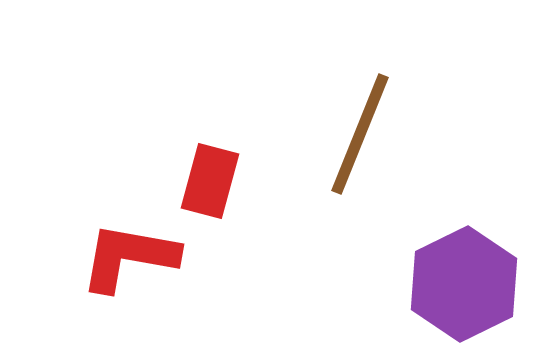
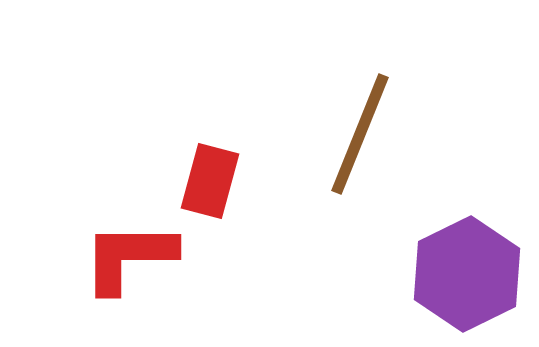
red L-shape: rotated 10 degrees counterclockwise
purple hexagon: moved 3 px right, 10 px up
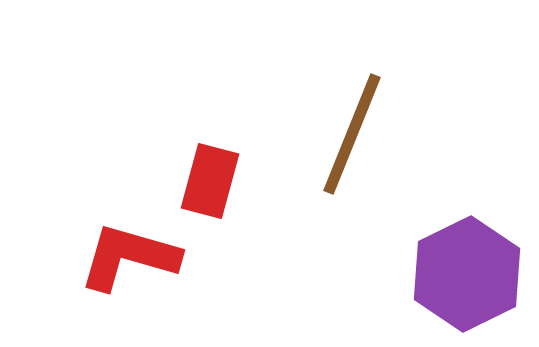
brown line: moved 8 px left
red L-shape: rotated 16 degrees clockwise
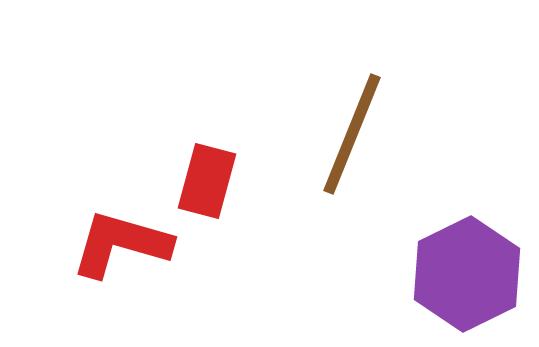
red rectangle: moved 3 px left
red L-shape: moved 8 px left, 13 px up
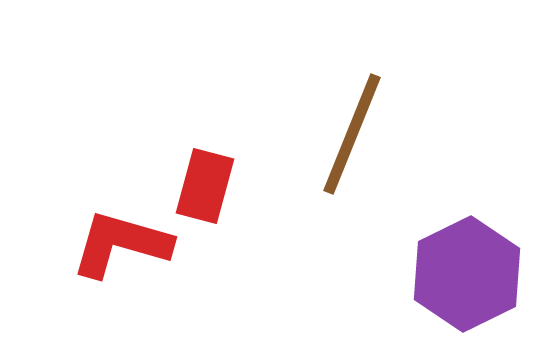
red rectangle: moved 2 px left, 5 px down
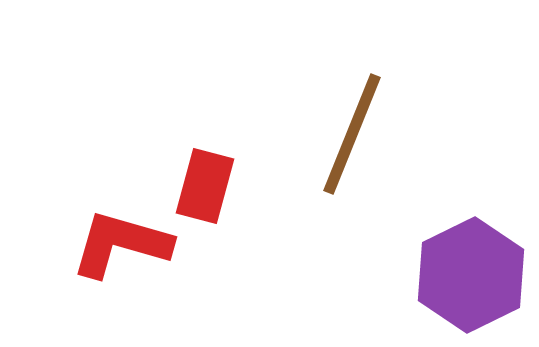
purple hexagon: moved 4 px right, 1 px down
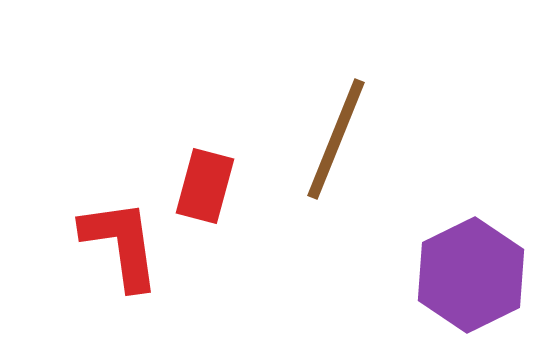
brown line: moved 16 px left, 5 px down
red L-shape: rotated 66 degrees clockwise
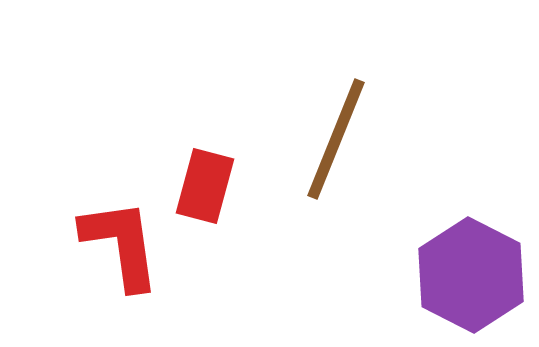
purple hexagon: rotated 7 degrees counterclockwise
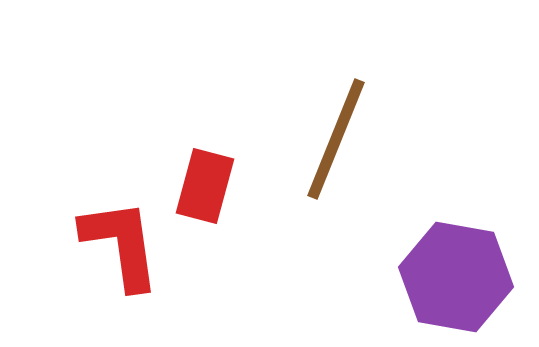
purple hexagon: moved 15 px left, 2 px down; rotated 17 degrees counterclockwise
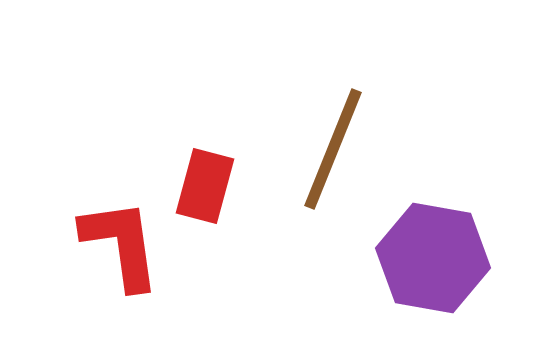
brown line: moved 3 px left, 10 px down
purple hexagon: moved 23 px left, 19 px up
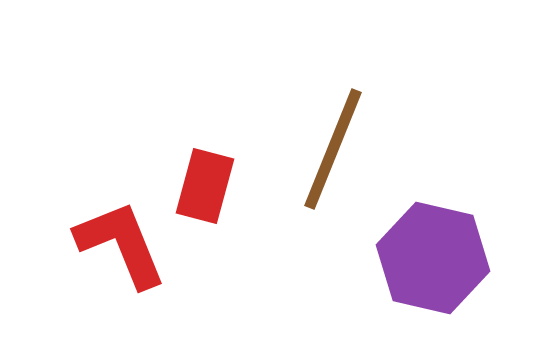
red L-shape: rotated 14 degrees counterclockwise
purple hexagon: rotated 3 degrees clockwise
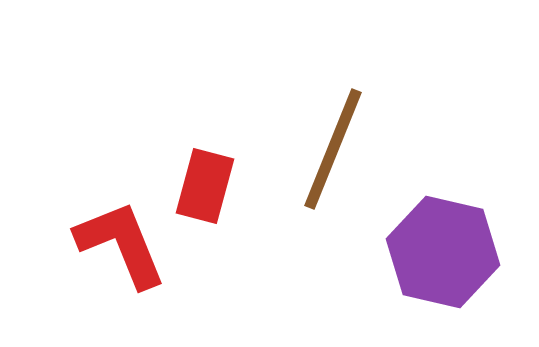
purple hexagon: moved 10 px right, 6 px up
